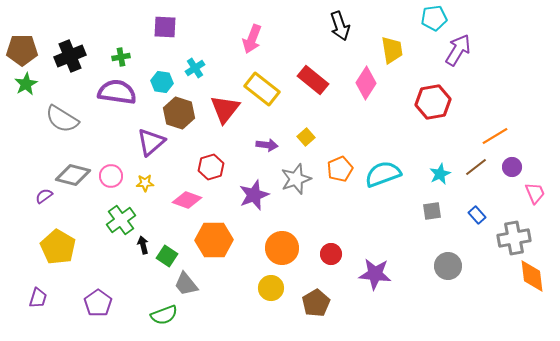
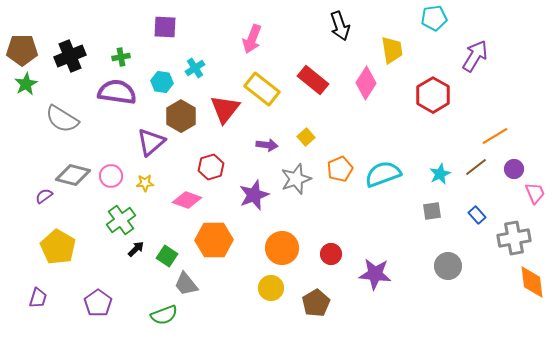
purple arrow at (458, 50): moved 17 px right, 6 px down
red hexagon at (433, 102): moved 7 px up; rotated 20 degrees counterclockwise
brown hexagon at (179, 113): moved 2 px right, 3 px down; rotated 12 degrees clockwise
purple circle at (512, 167): moved 2 px right, 2 px down
black arrow at (143, 245): moved 7 px left, 4 px down; rotated 60 degrees clockwise
orange diamond at (532, 276): moved 6 px down
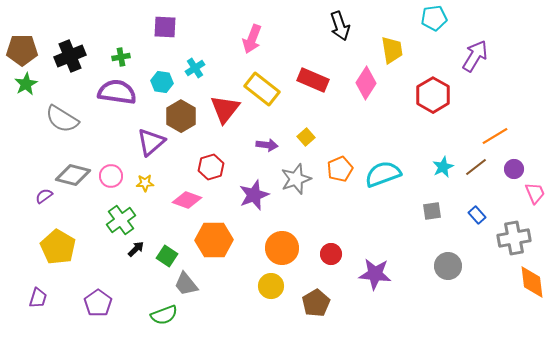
red rectangle at (313, 80): rotated 16 degrees counterclockwise
cyan star at (440, 174): moved 3 px right, 7 px up
yellow circle at (271, 288): moved 2 px up
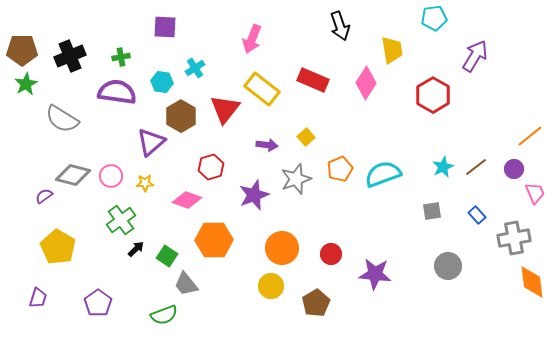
orange line at (495, 136): moved 35 px right; rotated 8 degrees counterclockwise
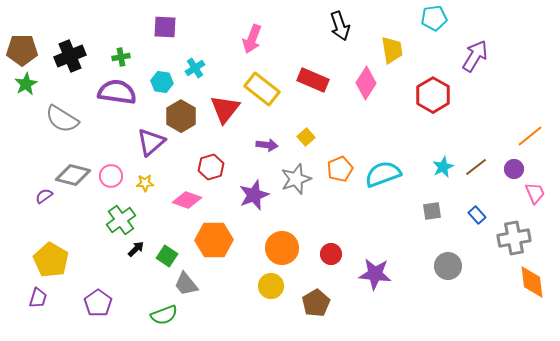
yellow pentagon at (58, 247): moved 7 px left, 13 px down
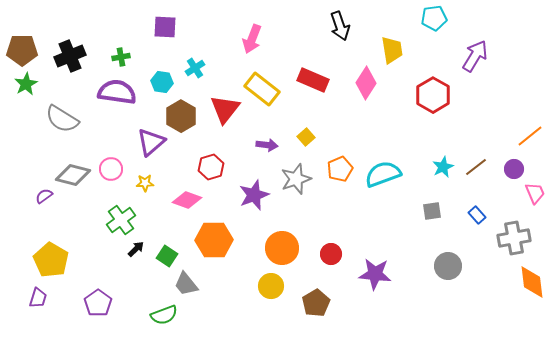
pink circle at (111, 176): moved 7 px up
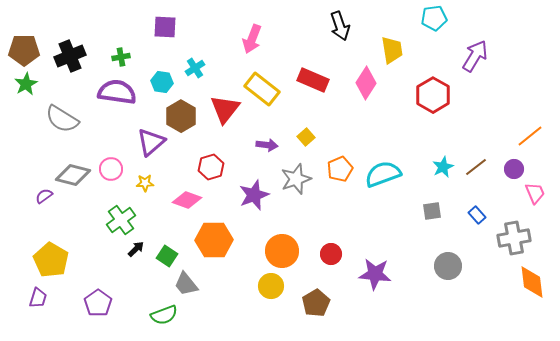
brown pentagon at (22, 50): moved 2 px right
orange circle at (282, 248): moved 3 px down
